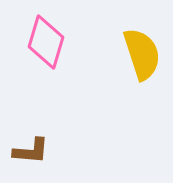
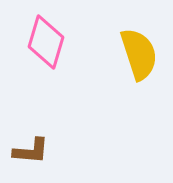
yellow semicircle: moved 3 px left
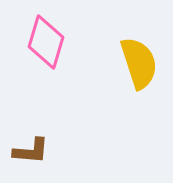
yellow semicircle: moved 9 px down
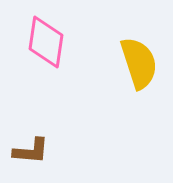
pink diamond: rotated 8 degrees counterclockwise
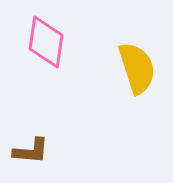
yellow semicircle: moved 2 px left, 5 px down
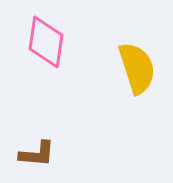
brown L-shape: moved 6 px right, 3 px down
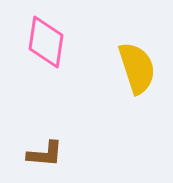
brown L-shape: moved 8 px right
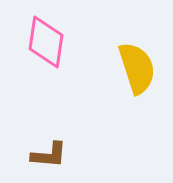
brown L-shape: moved 4 px right, 1 px down
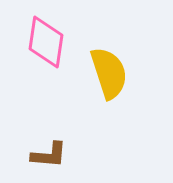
yellow semicircle: moved 28 px left, 5 px down
